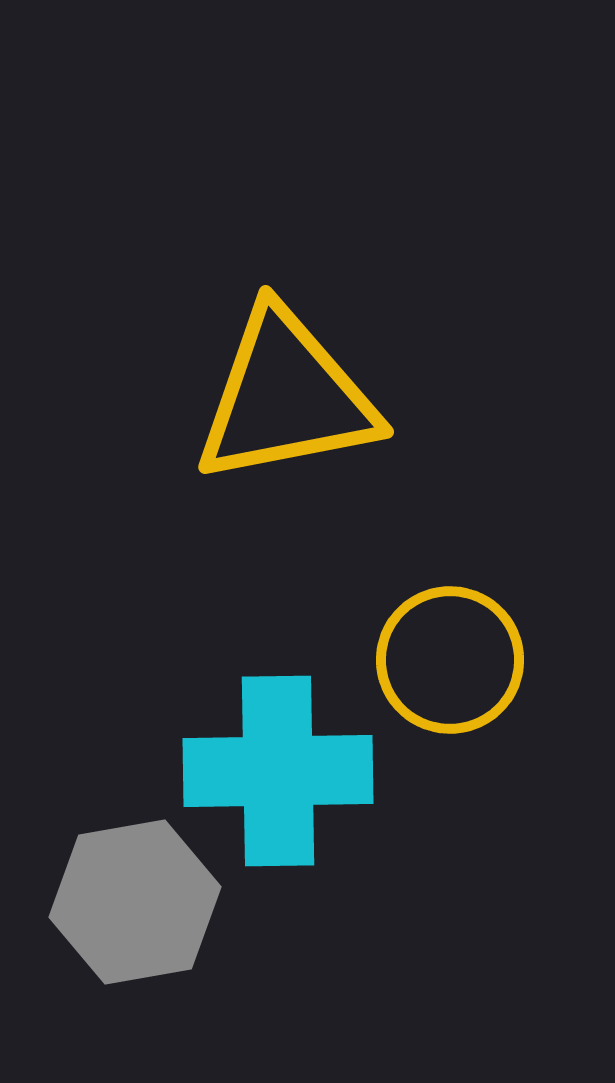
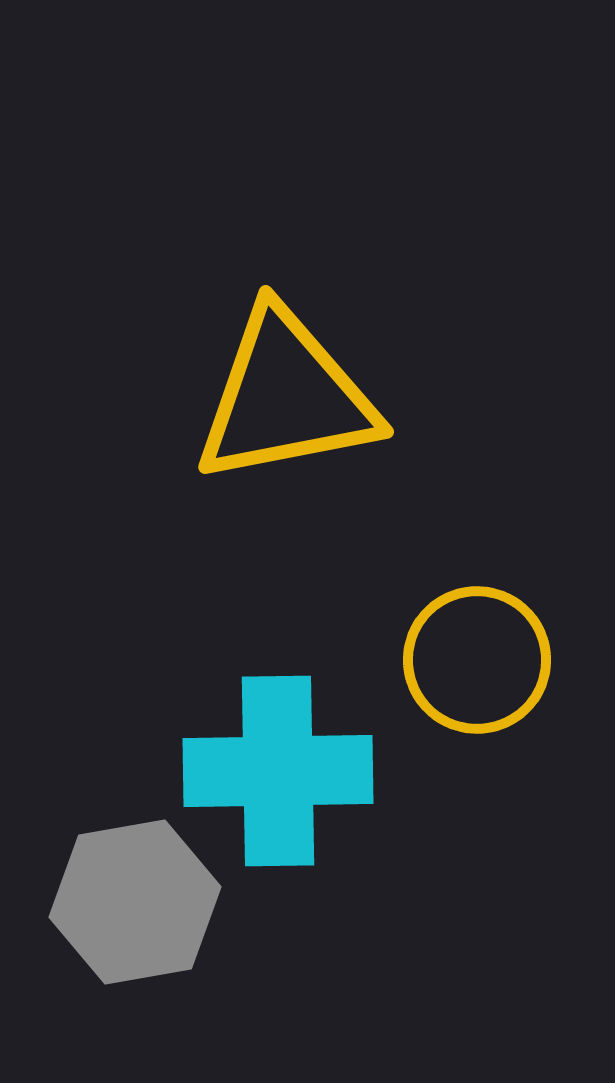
yellow circle: moved 27 px right
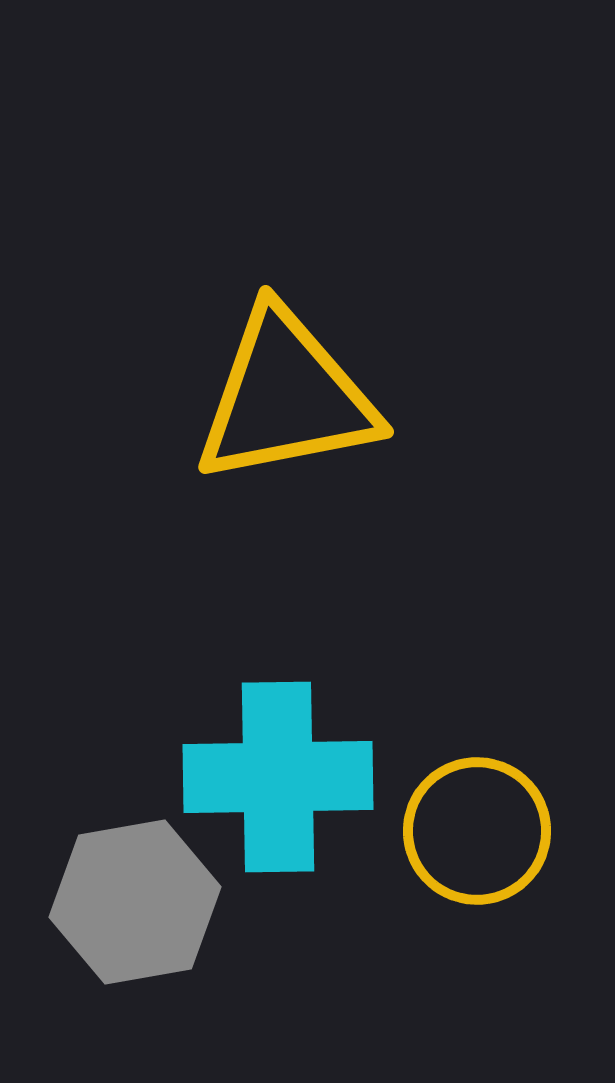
yellow circle: moved 171 px down
cyan cross: moved 6 px down
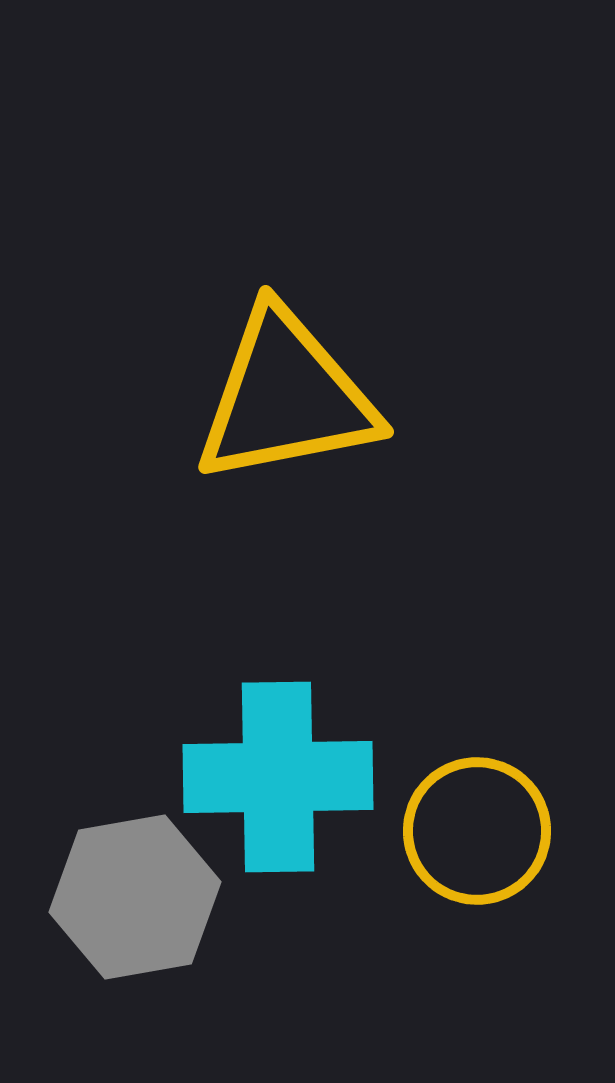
gray hexagon: moved 5 px up
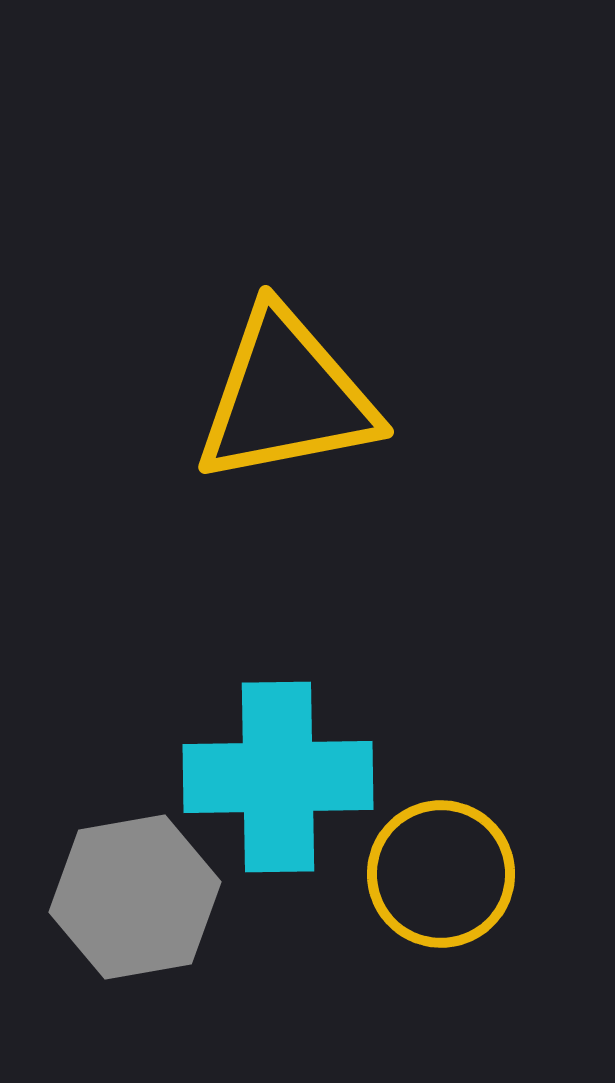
yellow circle: moved 36 px left, 43 px down
